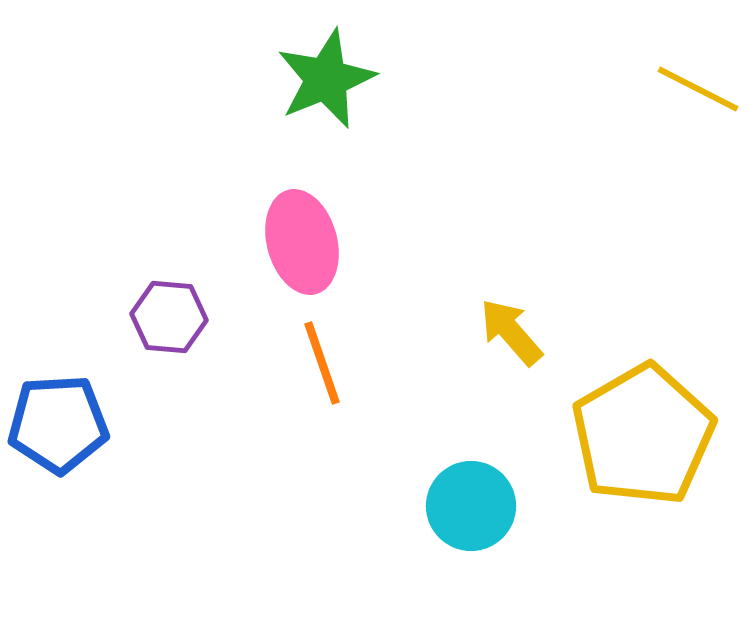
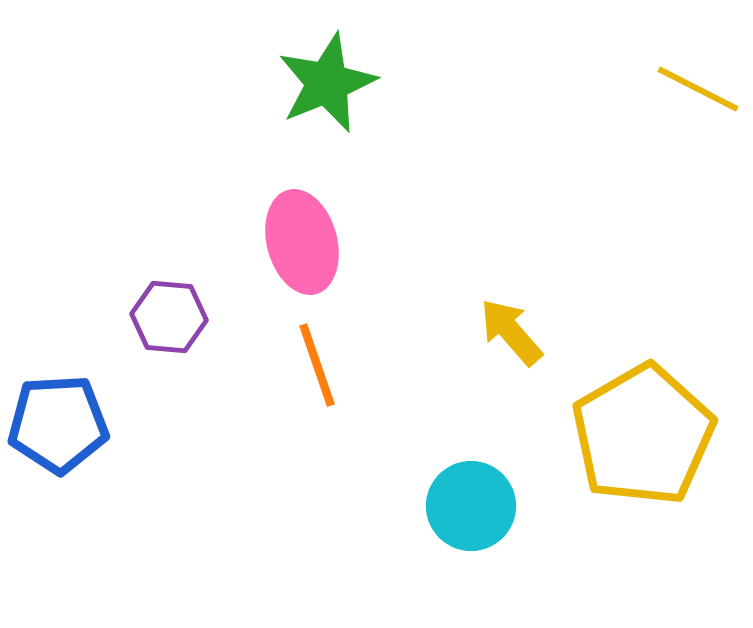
green star: moved 1 px right, 4 px down
orange line: moved 5 px left, 2 px down
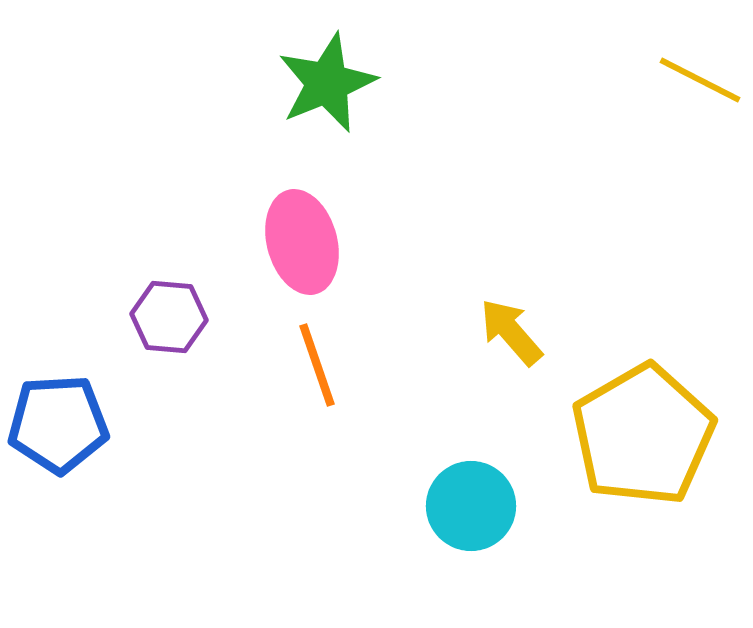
yellow line: moved 2 px right, 9 px up
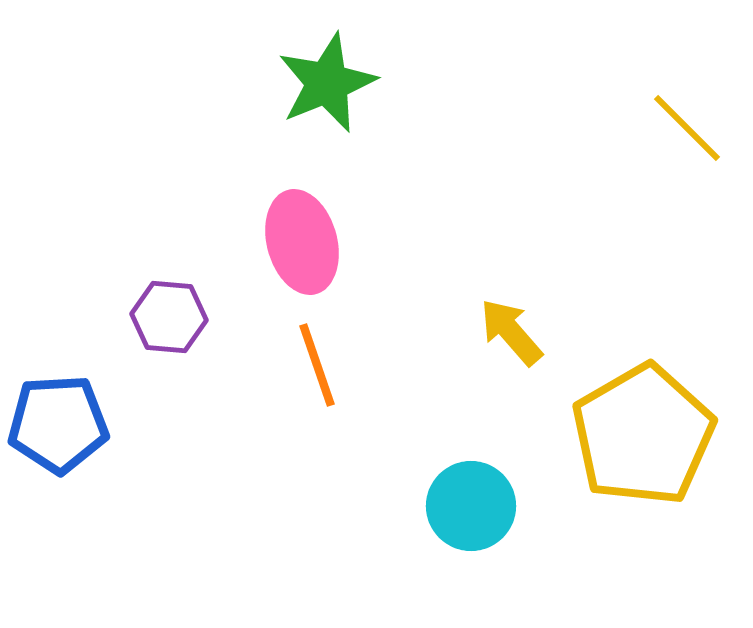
yellow line: moved 13 px left, 48 px down; rotated 18 degrees clockwise
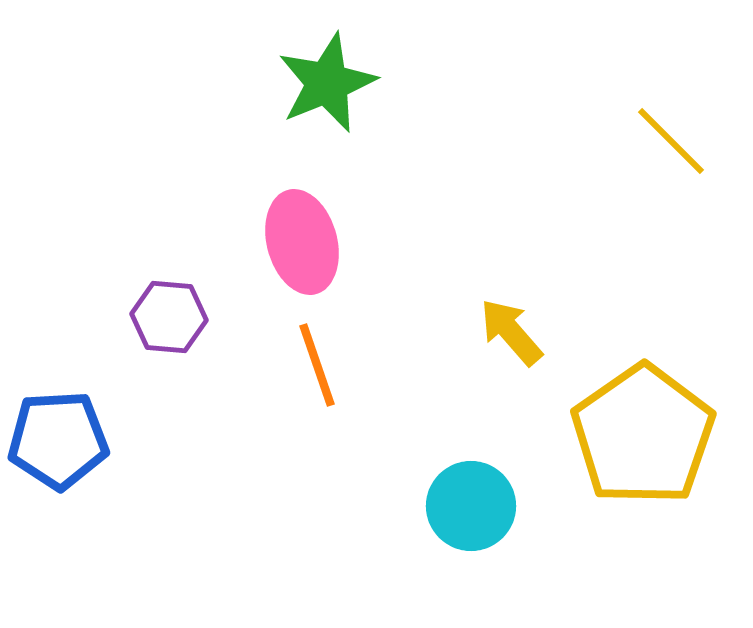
yellow line: moved 16 px left, 13 px down
blue pentagon: moved 16 px down
yellow pentagon: rotated 5 degrees counterclockwise
